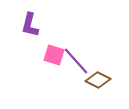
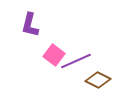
pink square: rotated 20 degrees clockwise
purple line: rotated 72 degrees counterclockwise
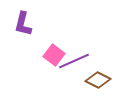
purple L-shape: moved 7 px left, 1 px up
purple line: moved 2 px left
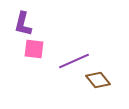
pink square: moved 20 px left, 6 px up; rotated 30 degrees counterclockwise
brown diamond: rotated 25 degrees clockwise
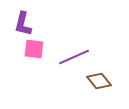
purple line: moved 4 px up
brown diamond: moved 1 px right, 1 px down
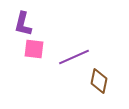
brown diamond: rotated 50 degrees clockwise
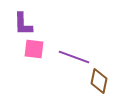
purple L-shape: rotated 15 degrees counterclockwise
purple line: rotated 44 degrees clockwise
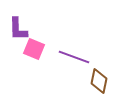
purple L-shape: moved 5 px left, 5 px down
pink square: rotated 15 degrees clockwise
